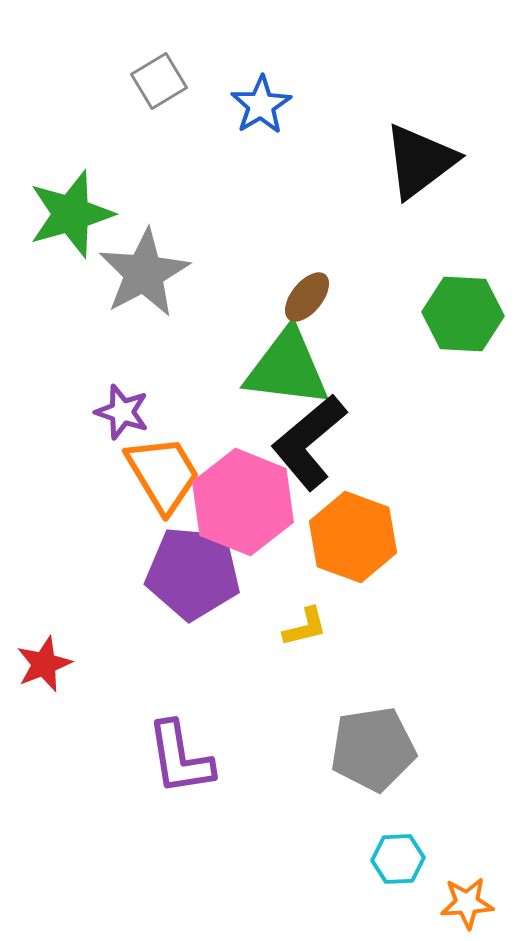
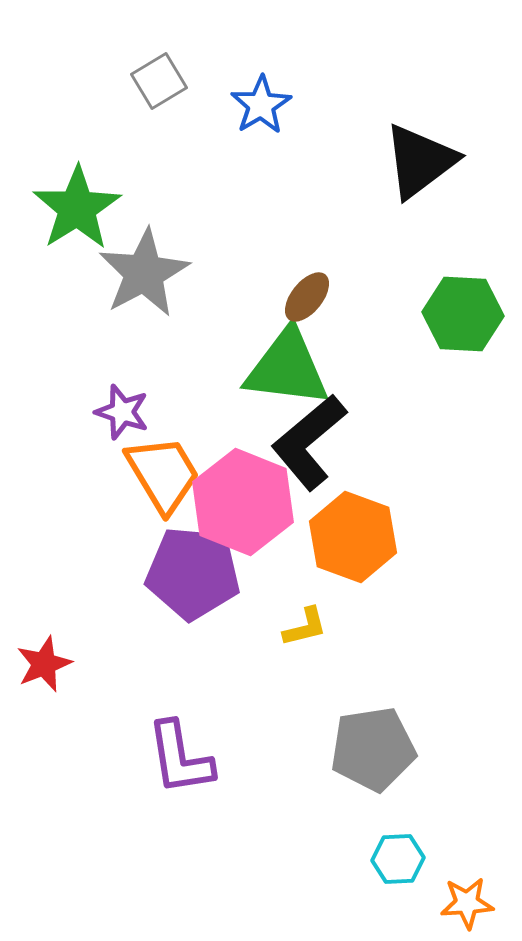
green star: moved 6 px right, 6 px up; rotated 16 degrees counterclockwise
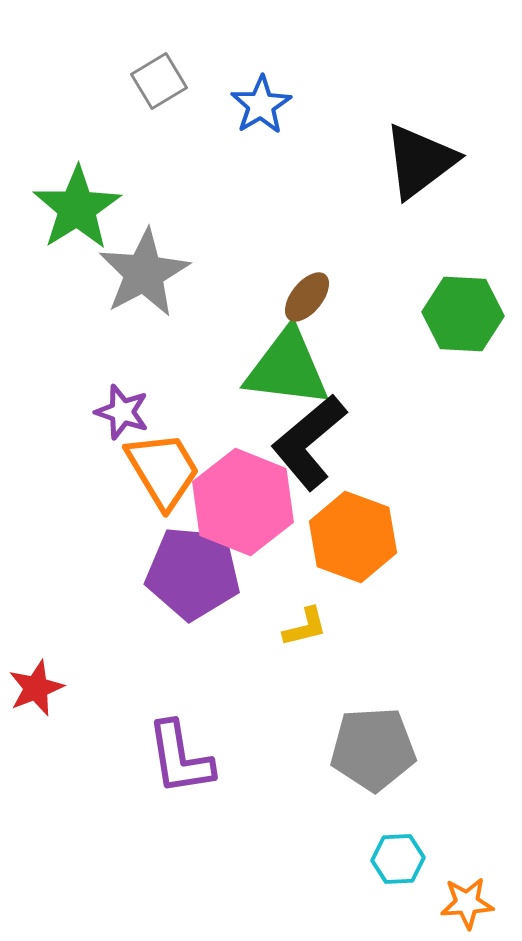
orange trapezoid: moved 4 px up
red star: moved 8 px left, 24 px down
gray pentagon: rotated 6 degrees clockwise
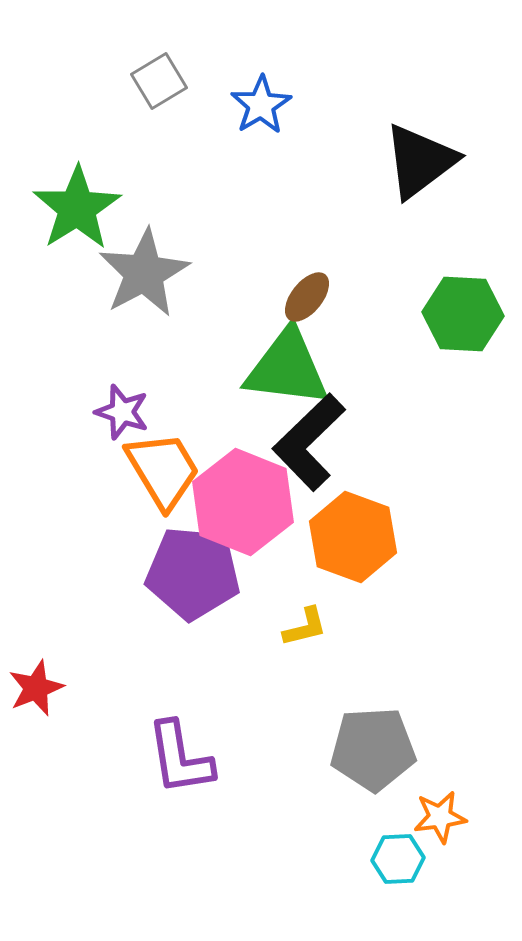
black L-shape: rotated 4 degrees counterclockwise
orange star: moved 27 px left, 86 px up; rotated 4 degrees counterclockwise
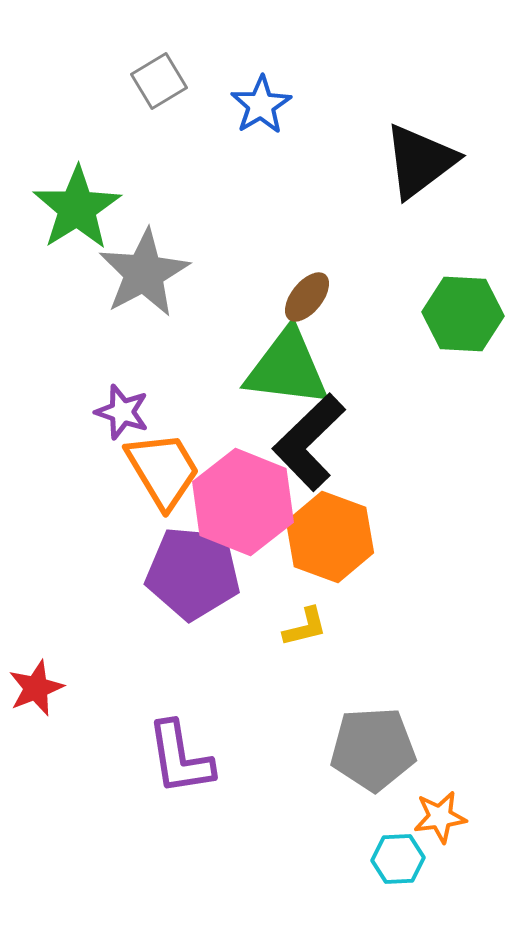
orange hexagon: moved 23 px left
